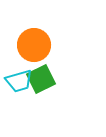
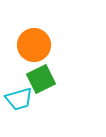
cyan trapezoid: moved 18 px down
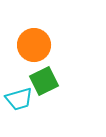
green square: moved 3 px right, 2 px down
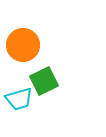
orange circle: moved 11 px left
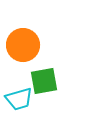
green square: rotated 16 degrees clockwise
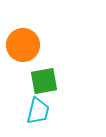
cyan trapezoid: moved 19 px right, 12 px down; rotated 60 degrees counterclockwise
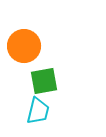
orange circle: moved 1 px right, 1 px down
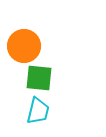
green square: moved 5 px left, 3 px up; rotated 16 degrees clockwise
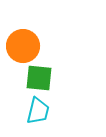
orange circle: moved 1 px left
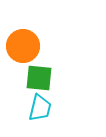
cyan trapezoid: moved 2 px right, 3 px up
